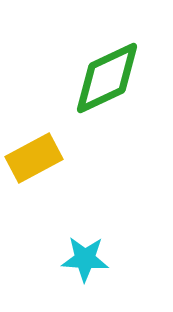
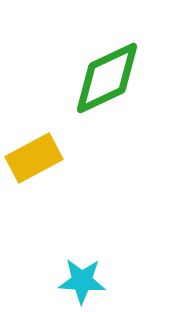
cyan star: moved 3 px left, 22 px down
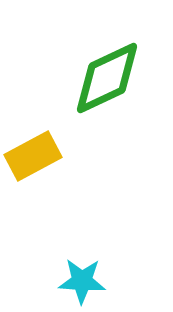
yellow rectangle: moved 1 px left, 2 px up
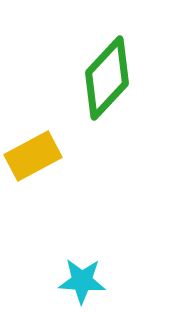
green diamond: rotated 22 degrees counterclockwise
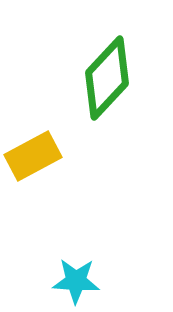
cyan star: moved 6 px left
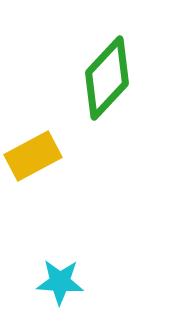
cyan star: moved 16 px left, 1 px down
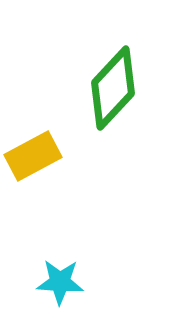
green diamond: moved 6 px right, 10 px down
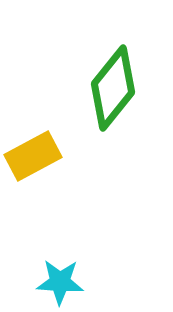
green diamond: rotated 4 degrees counterclockwise
